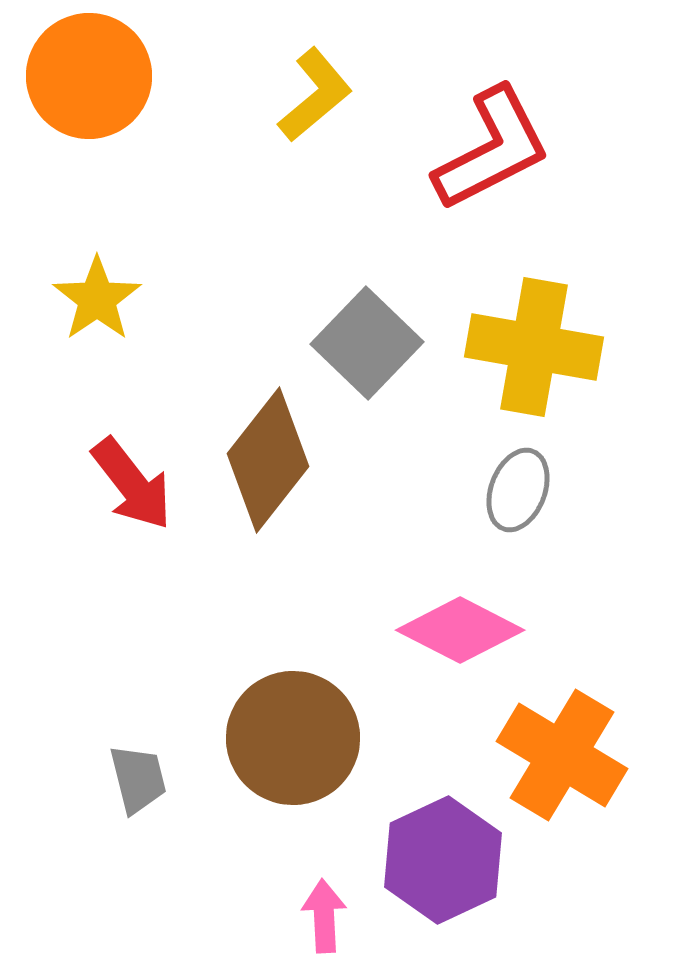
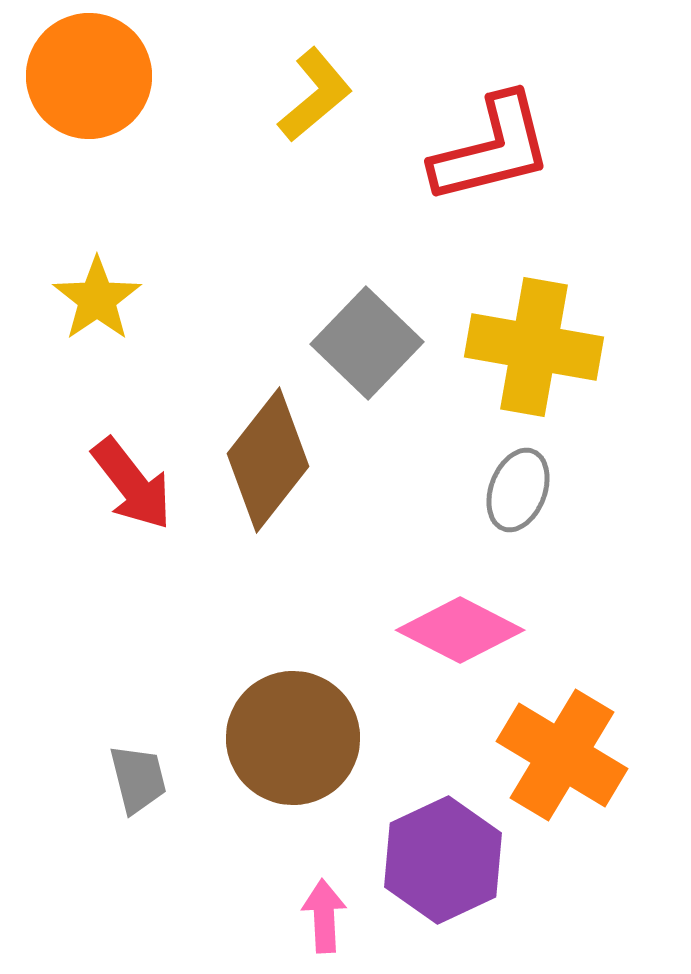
red L-shape: rotated 13 degrees clockwise
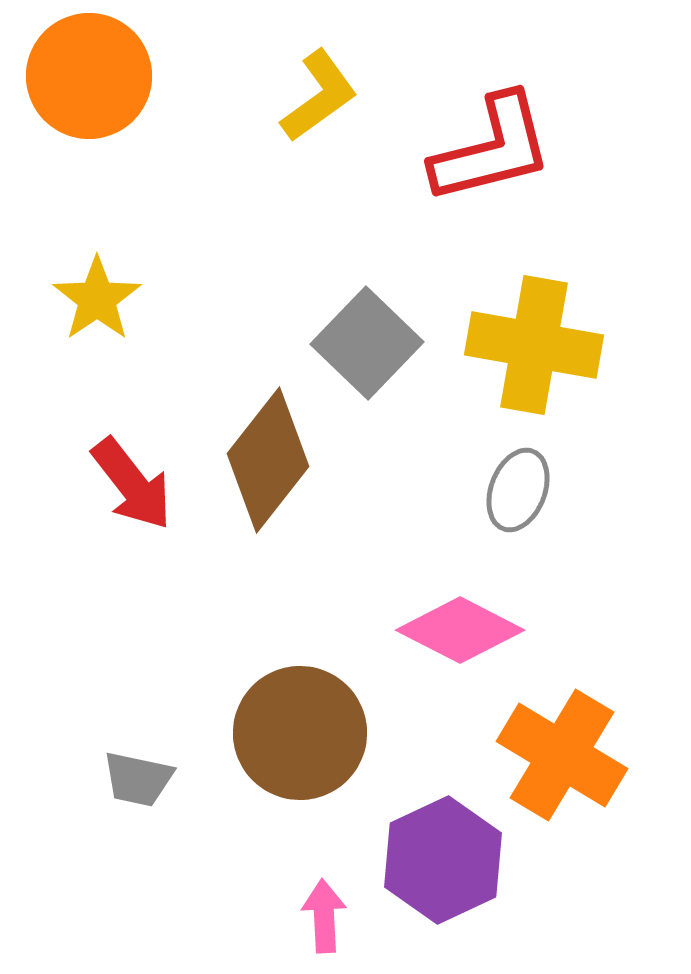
yellow L-shape: moved 4 px right, 1 px down; rotated 4 degrees clockwise
yellow cross: moved 2 px up
brown circle: moved 7 px right, 5 px up
gray trapezoid: rotated 116 degrees clockwise
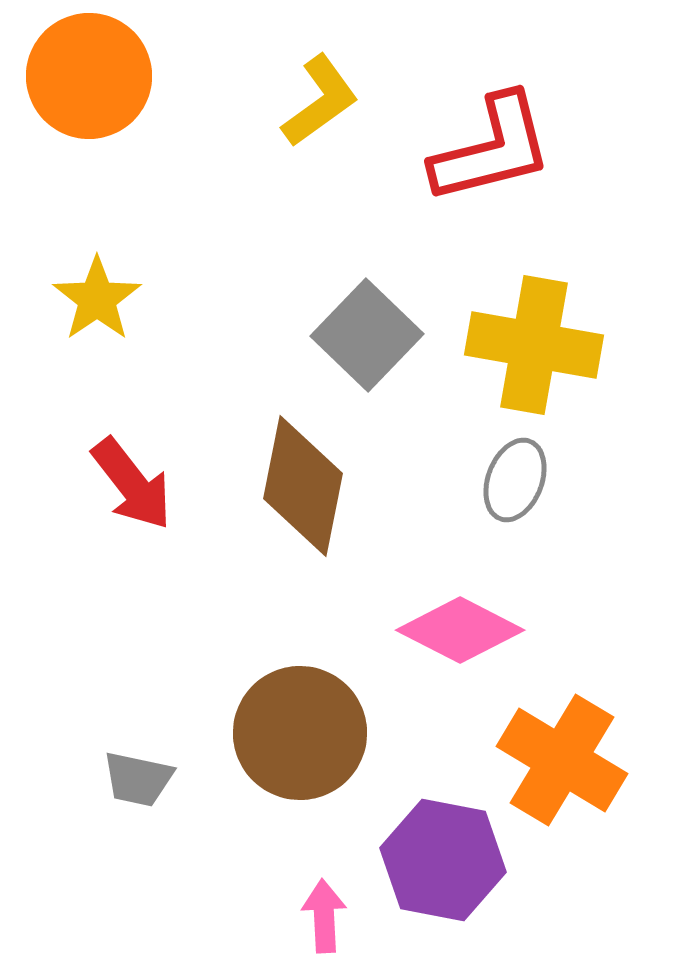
yellow L-shape: moved 1 px right, 5 px down
gray square: moved 8 px up
brown diamond: moved 35 px right, 26 px down; rotated 27 degrees counterclockwise
gray ellipse: moved 3 px left, 10 px up
orange cross: moved 5 px down
purple hexagon: rotated 24 degrees counterclockwise
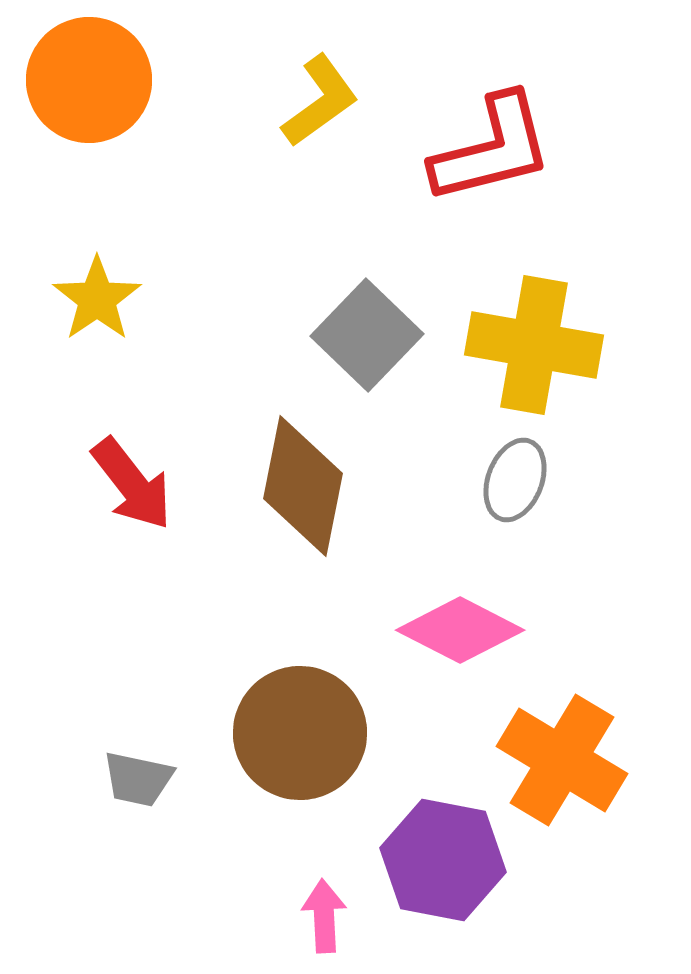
orange circle: moved 4 px down
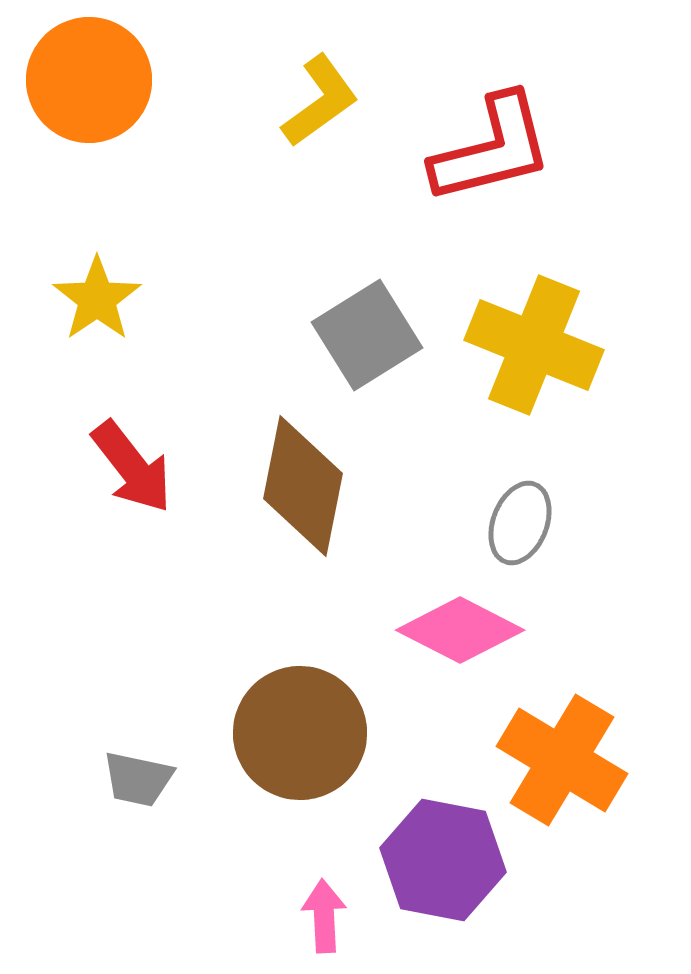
gray square: rotated 14 degrees clockwise
yellow cross: rotated 12 degrees clockwise
gray ellipse: moved 5 px right, 43 px down
red arrow: moved 17 px up
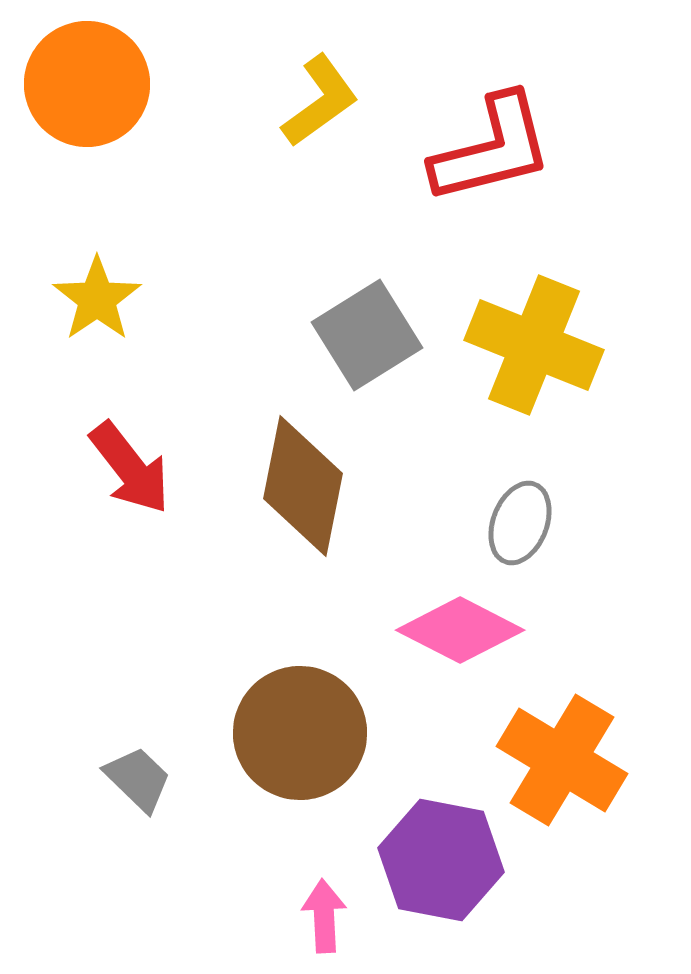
orange circle: moved 2 px left, 4 px down
red arrow: moved 2 px left, 1 px down
gray trapezoid: rotated 148 degrees counterclockwise
purple hexagon: moved 2 px left
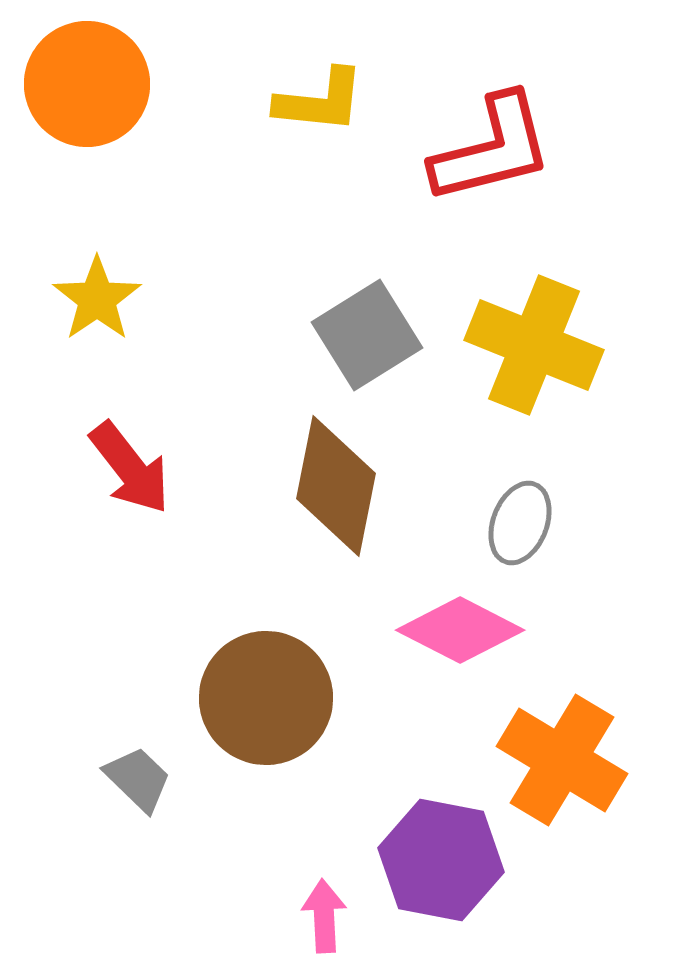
yellow L-shape: rotated 42 degrees clockwise
brown diamond: moved 33 px right
brown circle: moved 34 px left, 35 px up
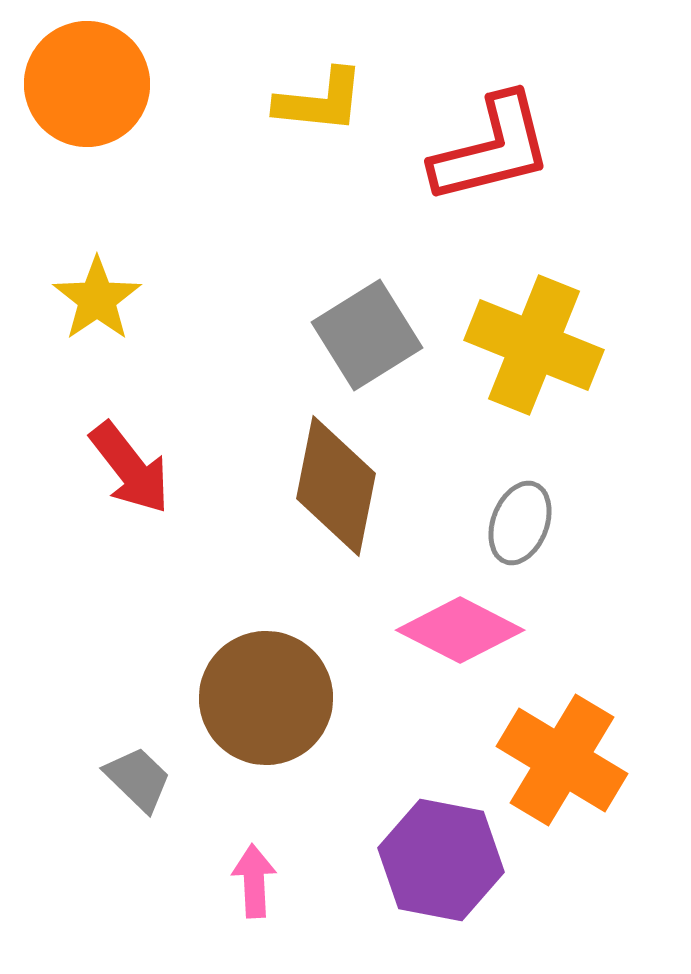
pink arrow: moved 70 px left, 35 px up
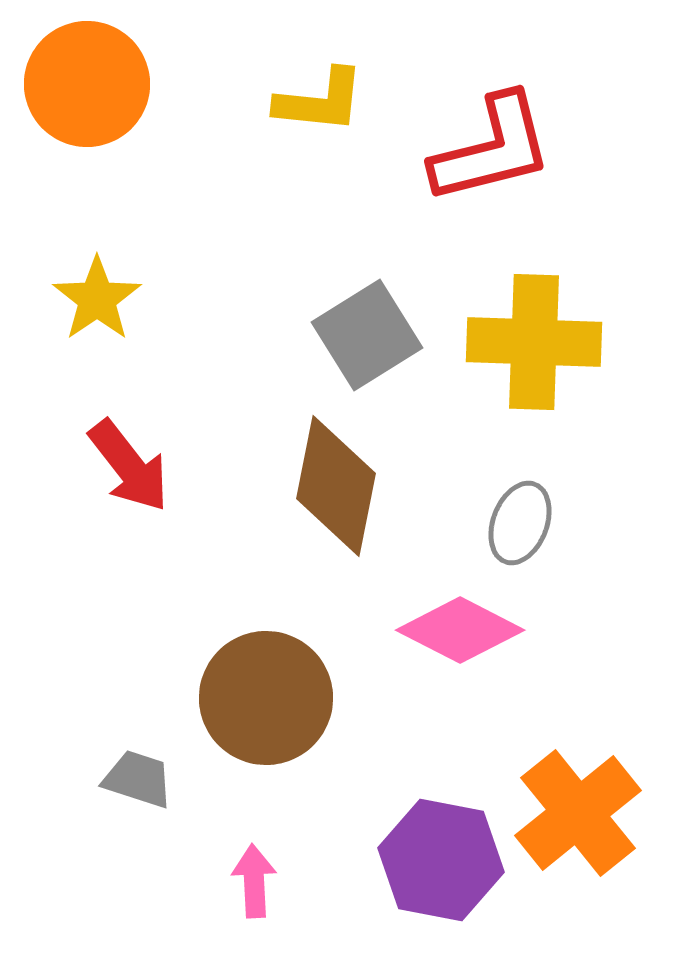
yellow cross: moved 3 px up; rotated 20 degrees counterclockwise
red arrow: moved 1 px left, 2 px up
orange cross: moved 16 px right, 53 px down; rotated 20 degrees clockwise
gray trapezoid: rotated 26 degrees counterclockwise
